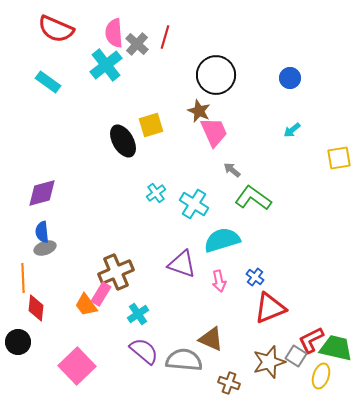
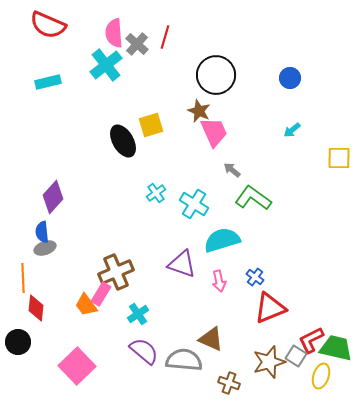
red semicircle at (56, 29): moved 8 px left, 4 px up
cyan rectangle at (48, 82): rotated 50 degrees counterclockwise
yellow square at (339, 158): rotated 10 degrees clockwise
purple diamond at (42, 193): moved 11 px right, 4 px down; rotated 32 degrees counterclockwise
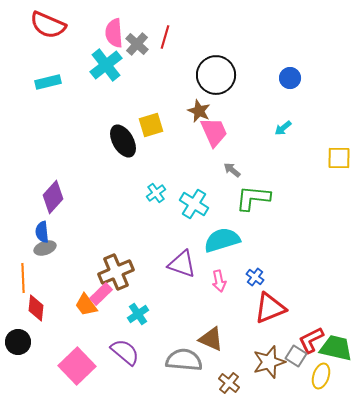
cyan arrow at (292, 130): moved 9 px left, 2 px up
green L-shape at (253, 198): rotated 30 degrees counterclockwise
pink rectangle at (101, 294): rotated 15 degrees clockwise
purple semicircle at (144, 351): moved 19 px left, 1 px down
brown cross at (229, 383): rotated 20 degrees clockwise
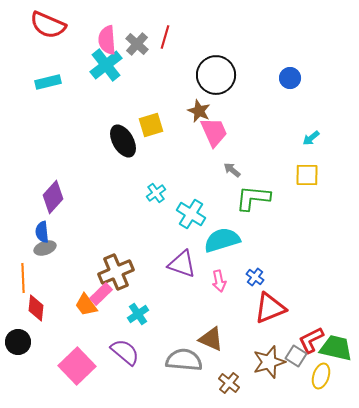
pink semicircle at (114, 33): moved 7 px left, 7 px down
cyan arrow at (283, 128): moved 28 px right, 10 px down
yellow square at (339, 158): moved 32 px left, 17 px down
cyan cross at (194, 204): moved 3 px left, 10 px down
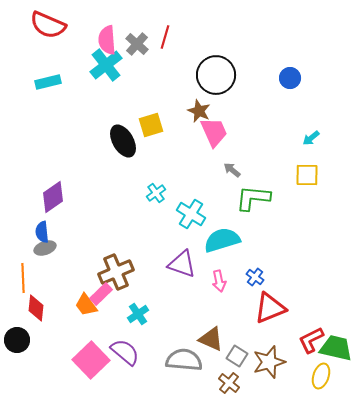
purple diamond at (53, 197): rotated 12 degrees clockwise
black circle at (18, 342): moved 1 px left, 2 px up
gray square at (296, 356): moved 59 px left
pink square at (77, 366): moved 14 px right, 6 px up
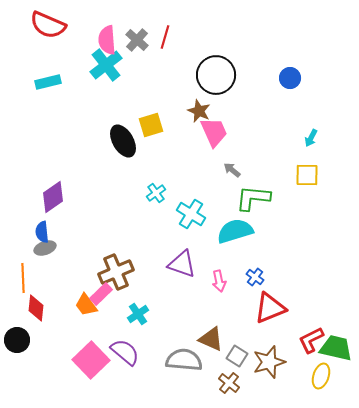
gray cross at (137, 44): moved 4 px up
cyan arrow at (311, 138): rotated 24 degrees counterclockwise
cyan semicircle at (222, 240): moved 13 px right, 9 px up
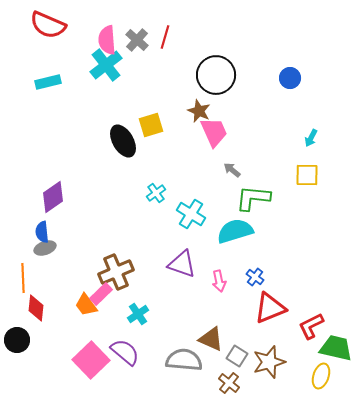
red L-shape at (311, 340): moved 14 px up
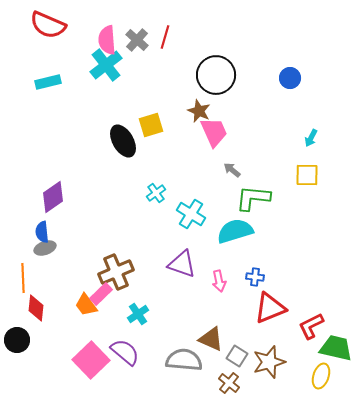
blue cross at (255, 277): rotated 30 degrees counterclockwise
